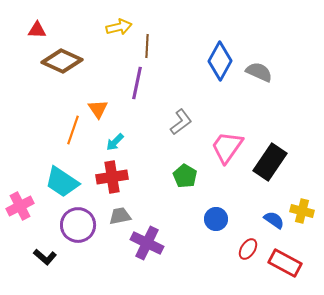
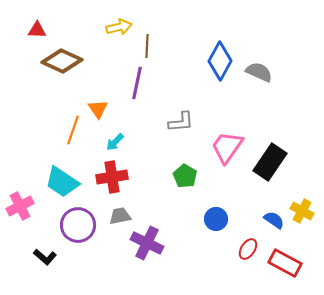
gray L-shape: rotated 32 degrees clockwise
yellow cross: rotated 15 degrees clockwise
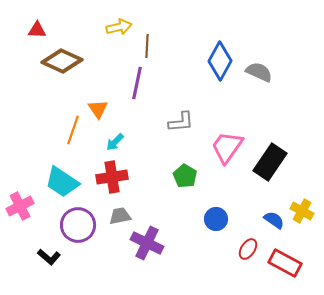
black L-shape: moved 4 px right
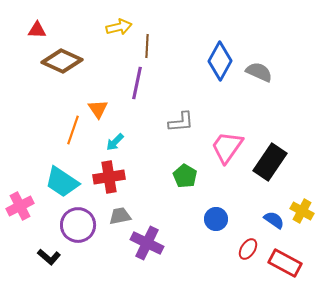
red cross: moved 3 px left
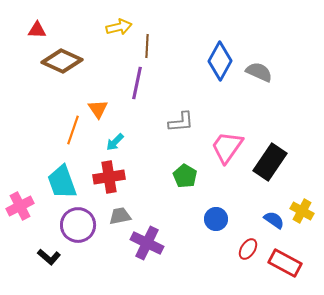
cyan trapezoid: rotated 36 degrees clockwise
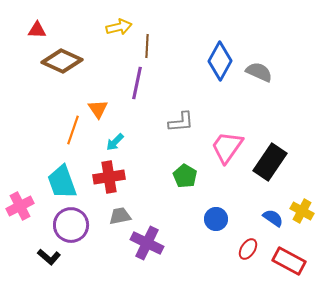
blue semicircle: moved 1 px left, 2 px up
purple circle: moved 7 px left
red rectangle: moved 4 px right, 2 px up
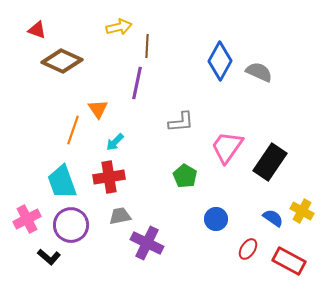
red triangle: rotated 18 degrees clockwise
pink cross: moved 7 px right, 13 px down
